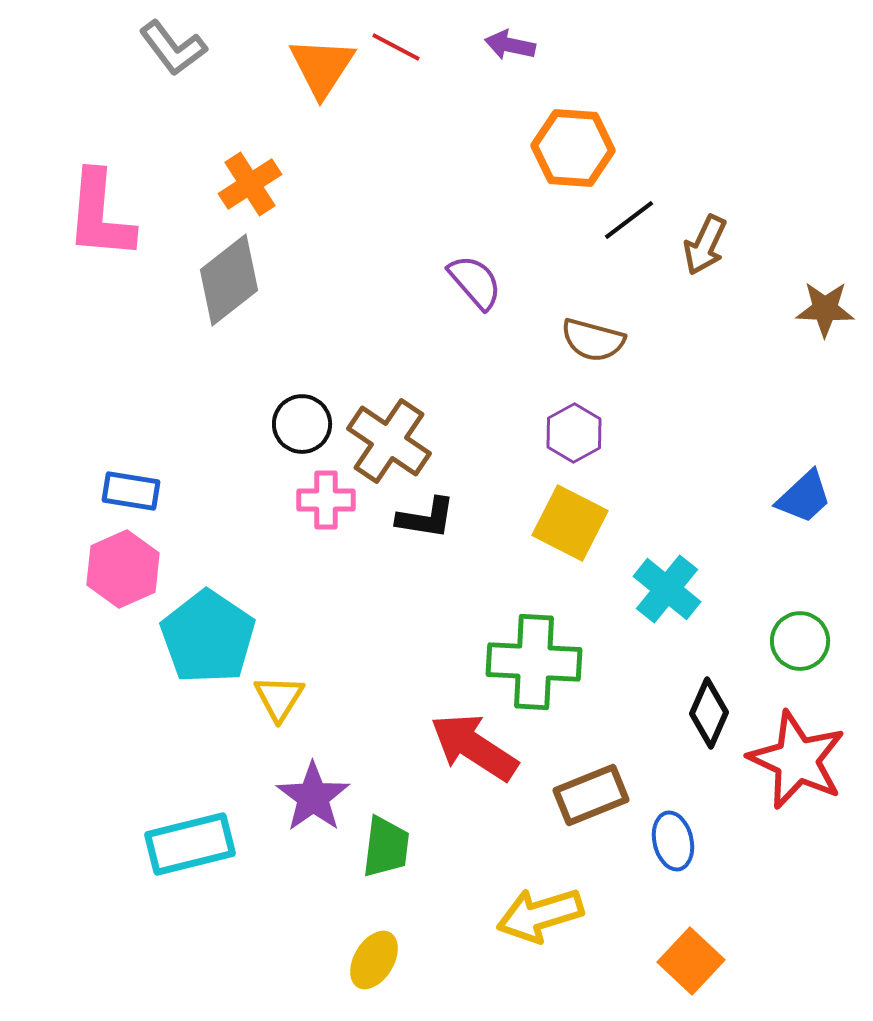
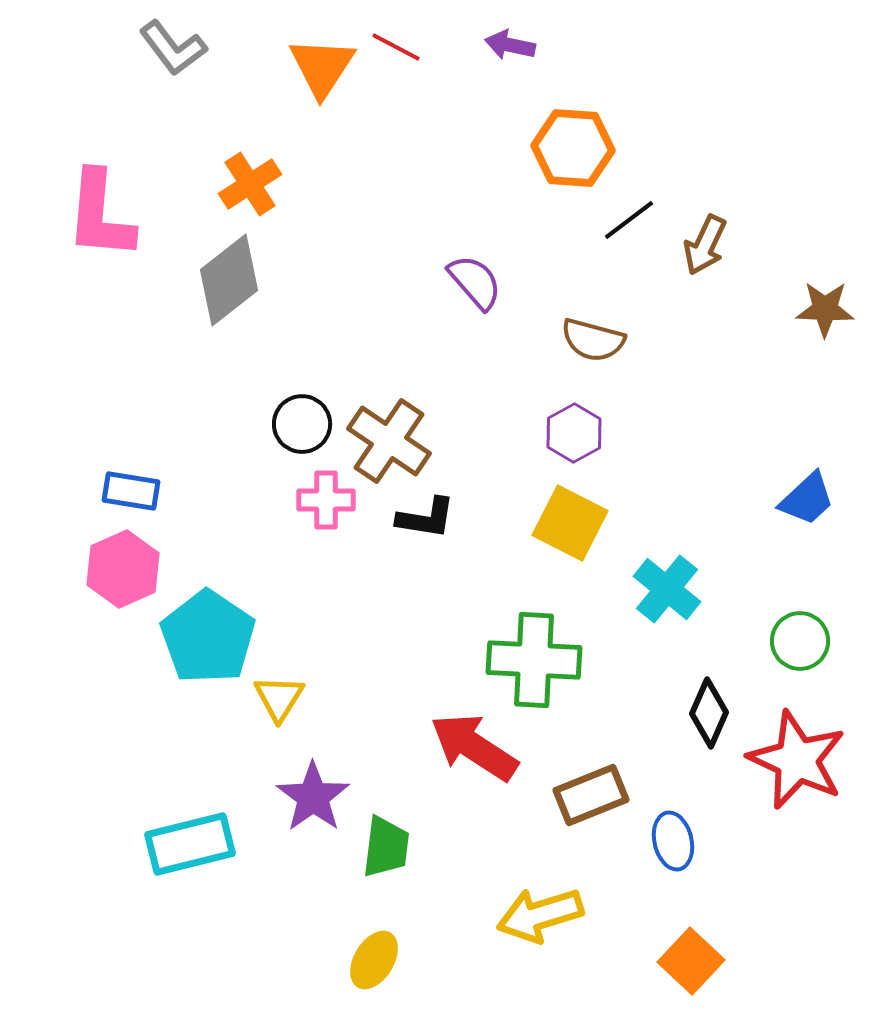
blue trapezoid: moved 3 px right, 2 px down
green cross: moved 2 px up
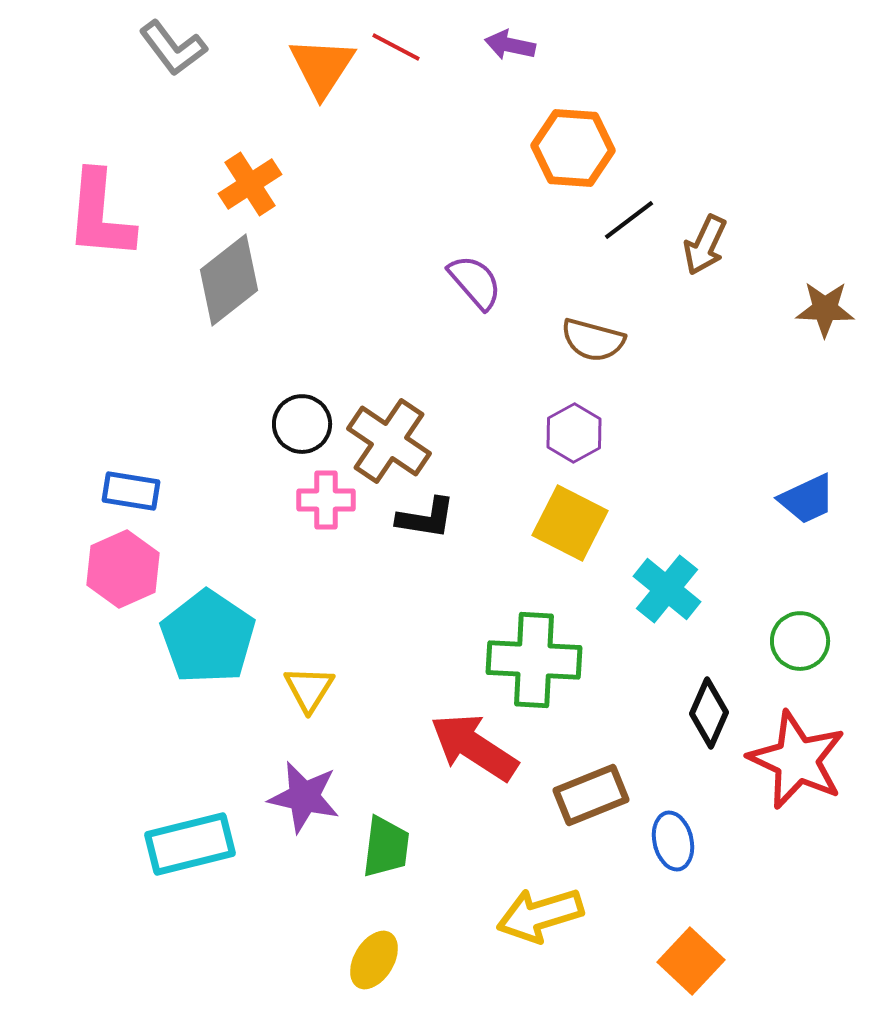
blue trapezoid: rotated 18 degrees clockwise
yellow triangle: moved 30 px right, 9 px up
purple star: moved 9 px left; rotated 24 degrees counterclockwise
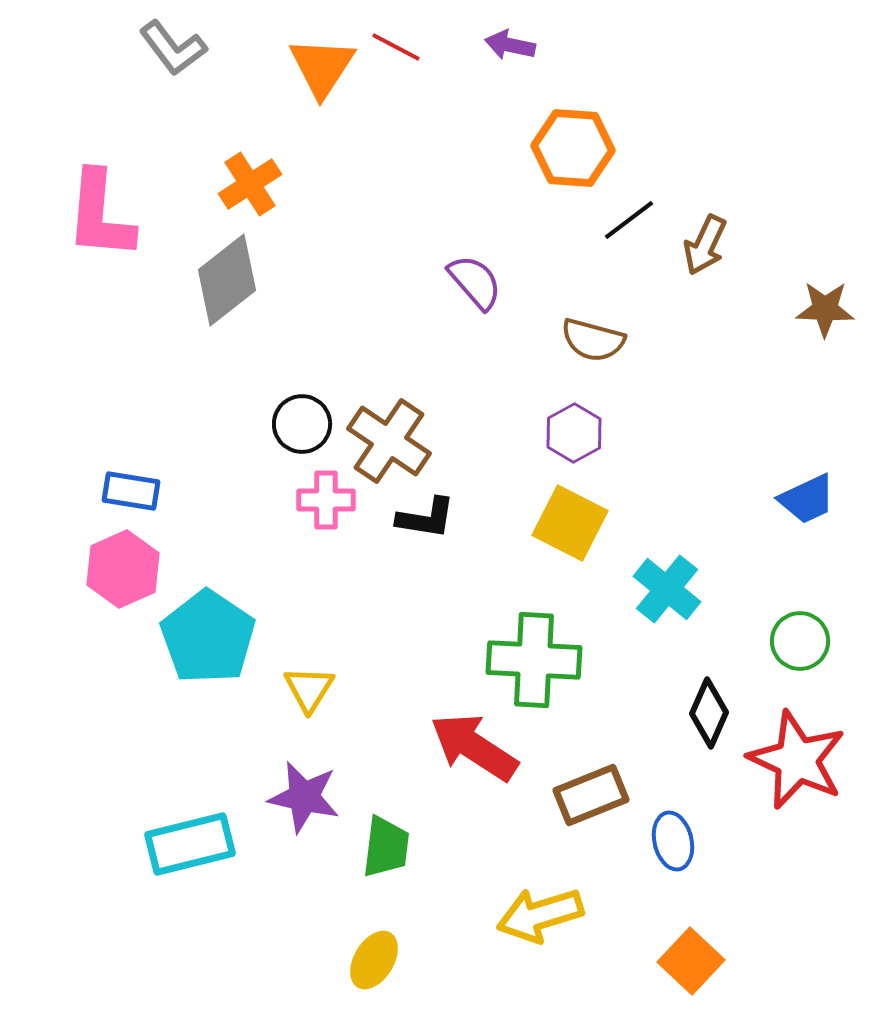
gray diamond: moved 2 px left
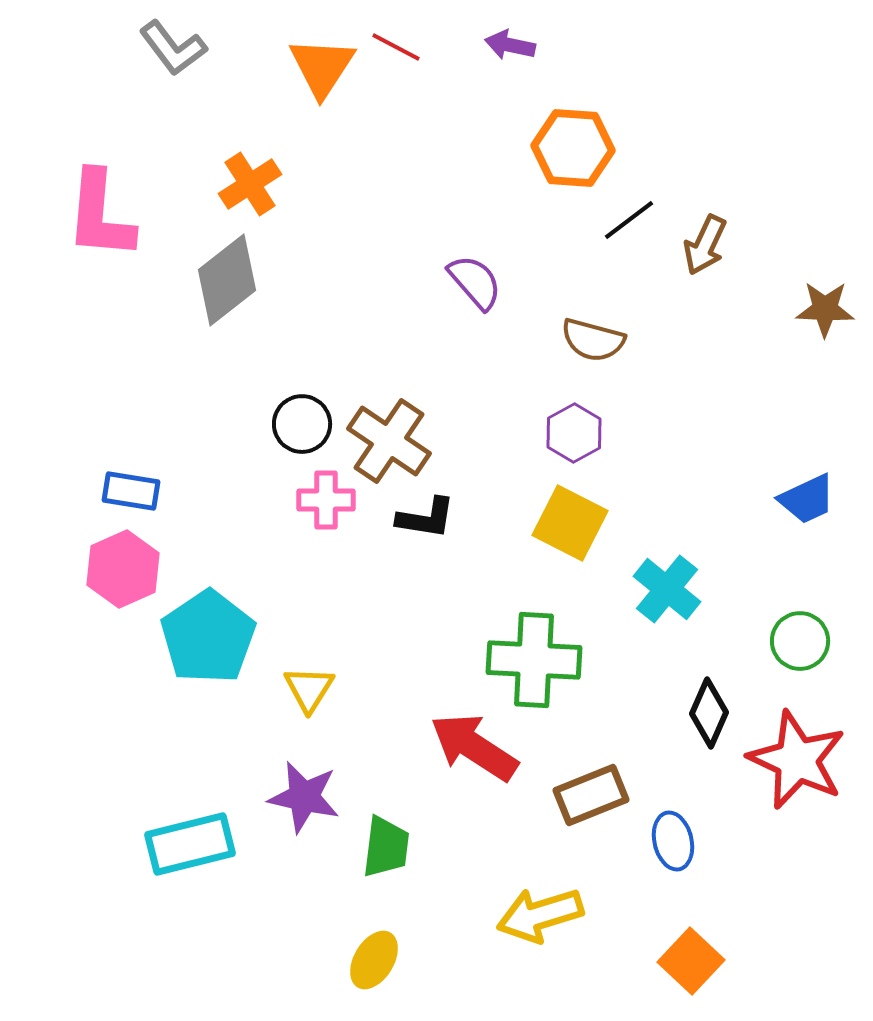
cyan pentagon: rotated 4 degrees clockwise
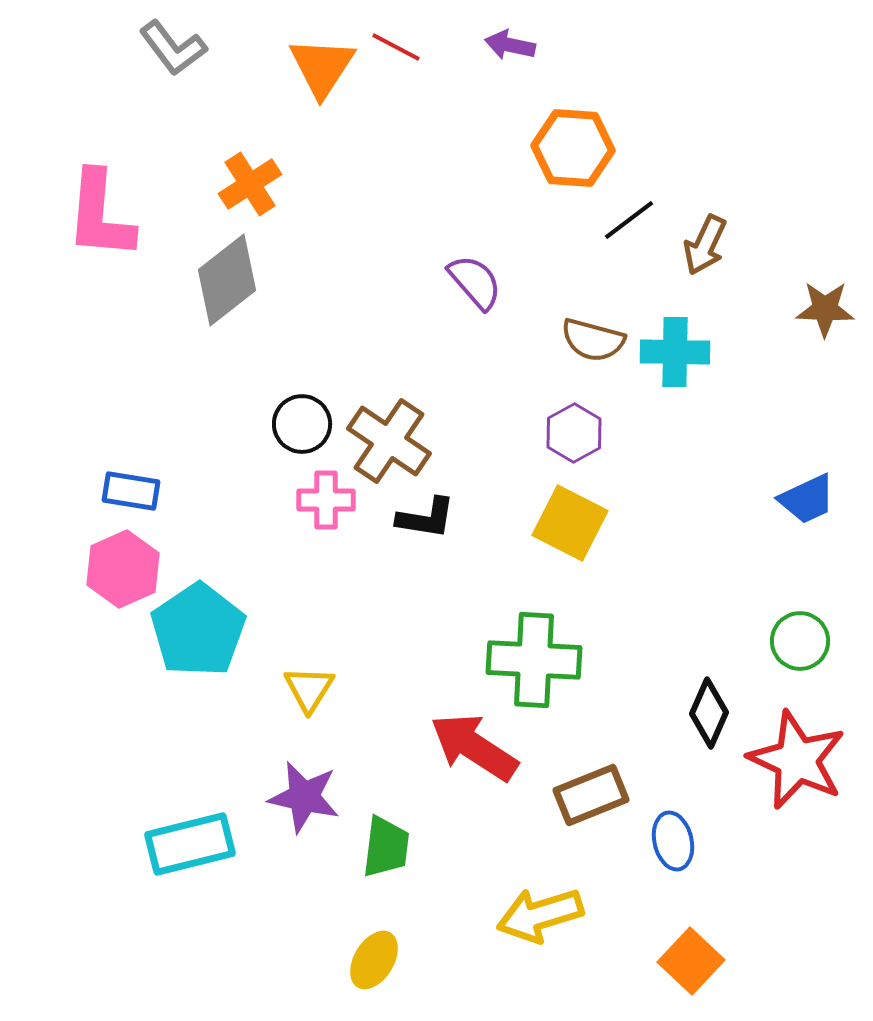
cyan cross: moved 8 px right, 237 px up; rotated 38 degrees counterclockwise
cyan pentagon: moved 10 px left, 7 px up
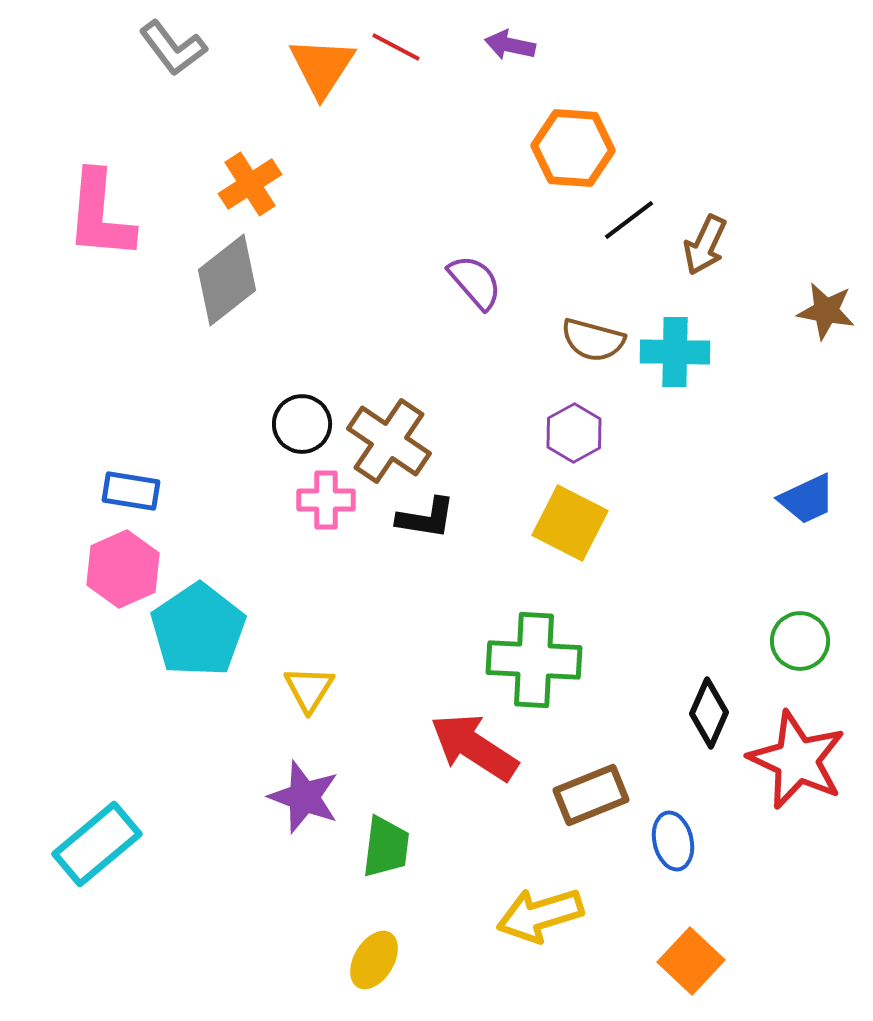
brown star: moved 1 px right, 2 px down; rotated 8 degrees clockwise
purple star: rotated 8 degrees clockwise
cyan rectangle: moved 93 px left; rotated 26 degrees counterclockwise
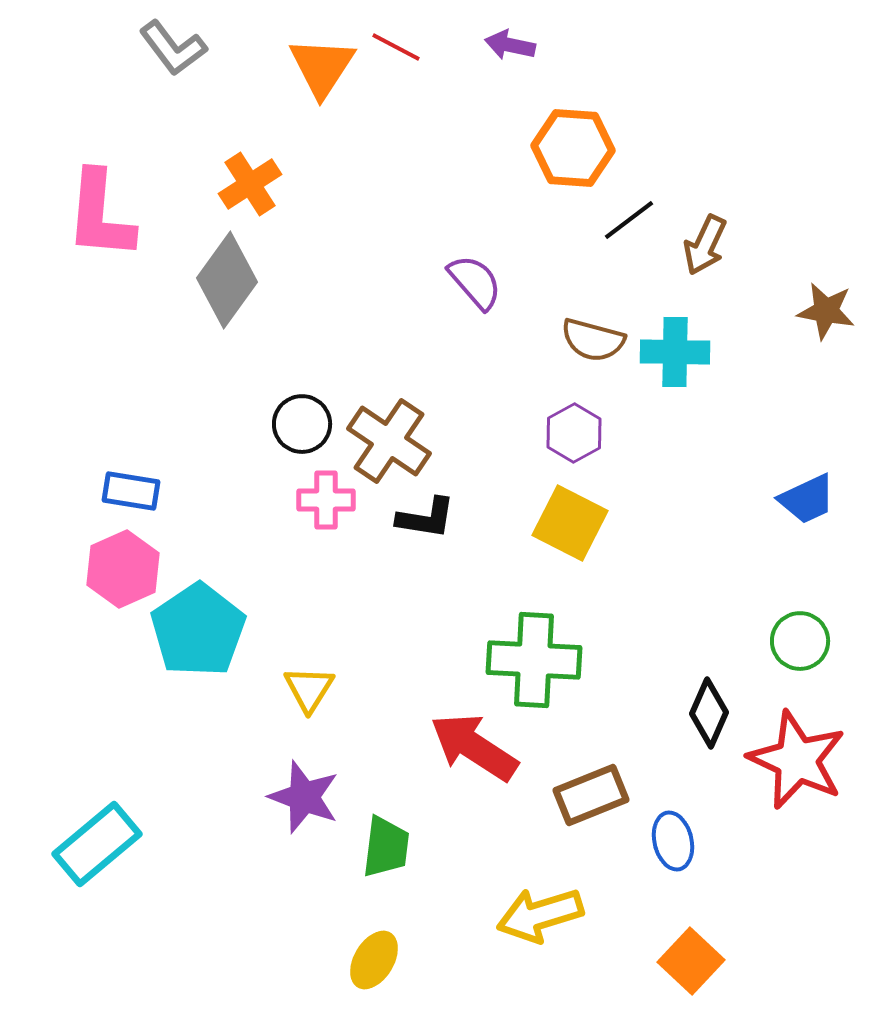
gray diamond: rotated 16 degrees counterclockwise
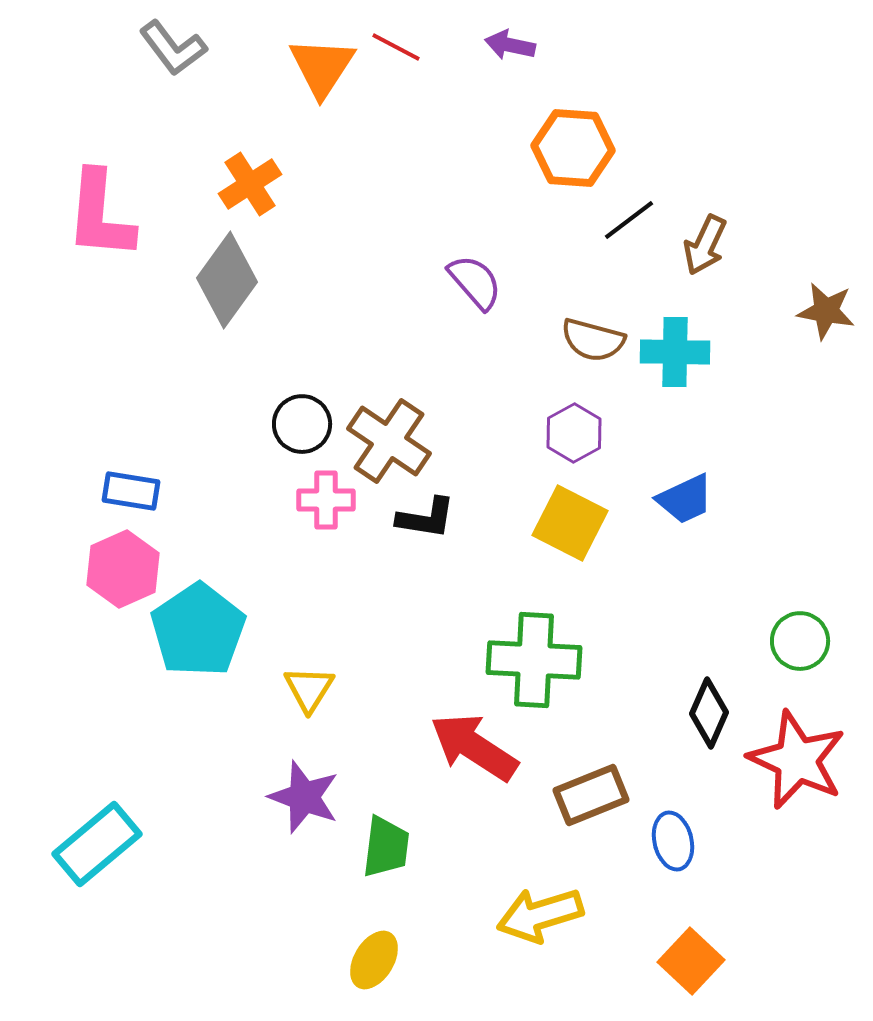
blue trapezoid: moved 122 px left
